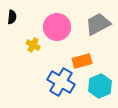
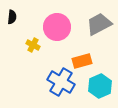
gray trapezoid: moved 1 px right
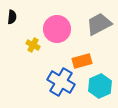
pink circle: moved 2 px down
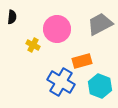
gray trapezoid: moved 1 px right
cyan hexagon: rotated 15 degrees counterclockwise
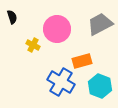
black semicircle: rotated 24 degrees counterclockwise
